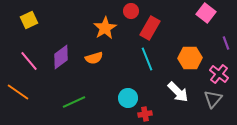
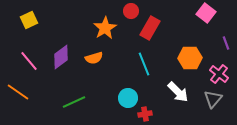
cyan line: moved 3 px left, 5 px down
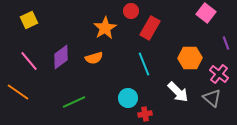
gray triangle: moved 1 px left, 1 px up; rotated 30 degrees counterclockwise
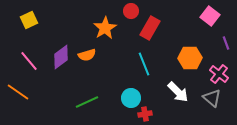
pink square: moved 4 px right, 3 px down
orange semicircle: moved 7 px left, 3 px up
cyan circle: moved 3 px right
green line: moved 13 px right
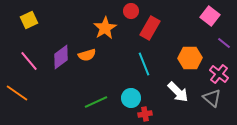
purple line: moved 2 px left; rotated 32 degrees counterclockwise
orange line: moved 1 px left, 1 px down
green line: moved 9 px right
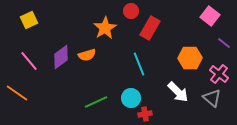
cyan line: moved 5 px left
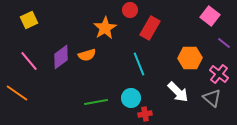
red circle: moved 1 px left, 1 px up
green line: rotated 15 degrees clockwise
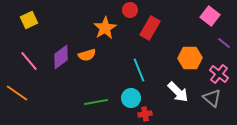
cyan line: moved 6 px down
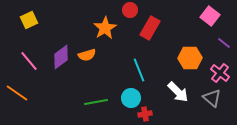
pink cross: moved 1 px right, 1 px up
